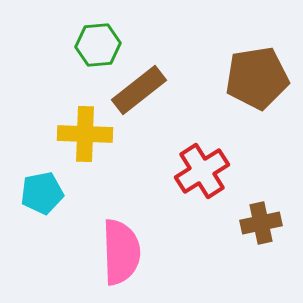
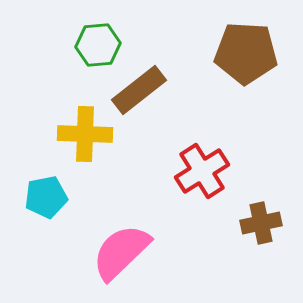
brown pentagon: moved 11 px left, 25 px up; rotated 12 degrees clockwise
cyan pentagon: moved 4 px right, 4 px down
pink semicircle: rotated 132 degrees counterclockwise
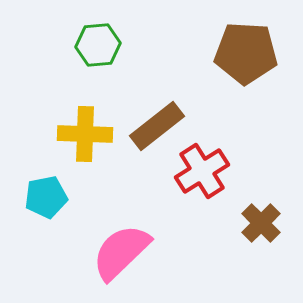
brown rectangle: moved 18 px right, 36 px down
brown cross: rotated 33 degrees counterclockwise
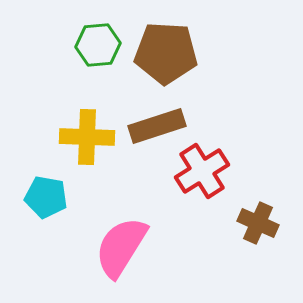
brown pentagon: moved 80 px left
brown rectangle: rotated 20 degrees clockwise
yellow cross: moved 2 px right, 3 px down
cyan pentagon: rotated 21 degrees clockwise
brown cross: moved 3 px left; rotated 21 degrees counterclockwise
pink semicircle: moved 5 px up; rotated 14 degrees counterclockwise
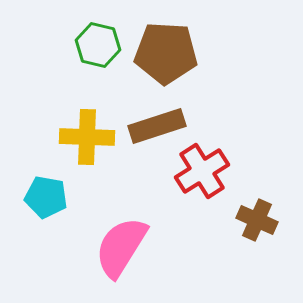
green hexagon: rotated 18 degrees clockwise
brown cross: moved 1 px left, 3 px up
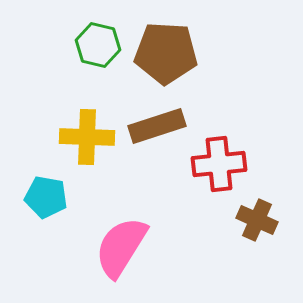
red cross: moved 17 px right, 7 px up; rotated 26 degrees clockwise
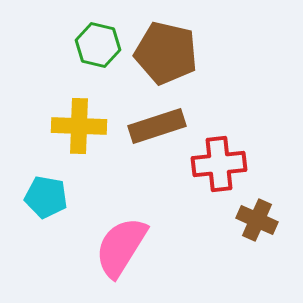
brown pentagon: rotated 10 degrees clockwise
yellow cross: moved 8 px left, 11 px up
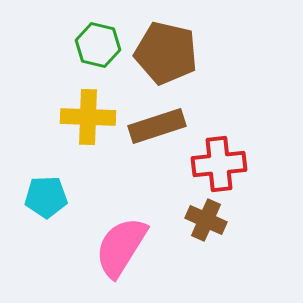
yellow cross: moved 9 px right, 9 px up
cyan pentagon: rotated 12 degrees counterclockwise
brown cross: moved 51 px left
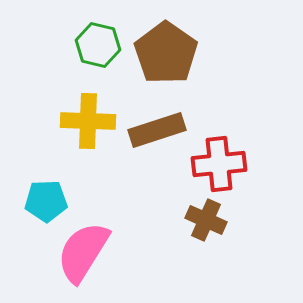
brown pentagon: rotated 22 degrees clockwise
yellow cross: moved 4 px down
brown rectangle: moved 4 px down
cyan pentagon: moved 4 px down
pink semicircle: moved 38 px left, 5 px down
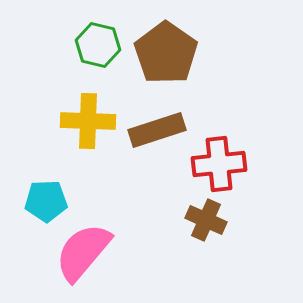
pink semicircle: rotated 8 degrees clockwise
